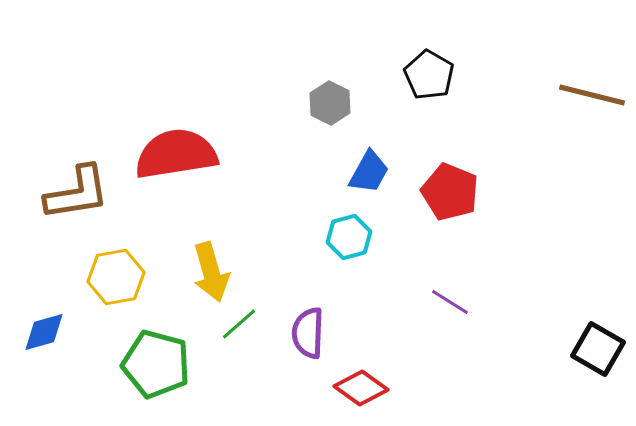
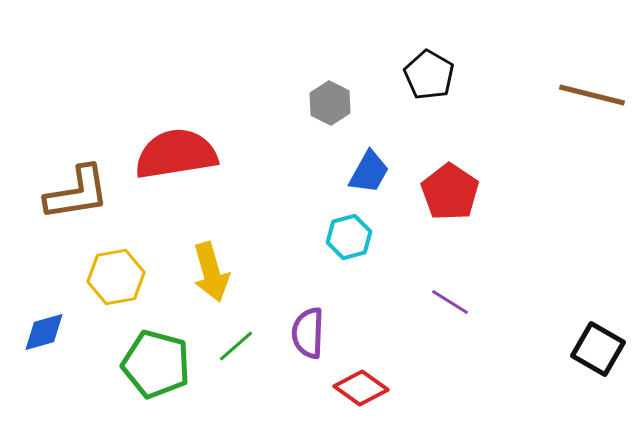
red pentagon: rotated 12 degrees clockwise
green line: moved 3 px left, 22 px down
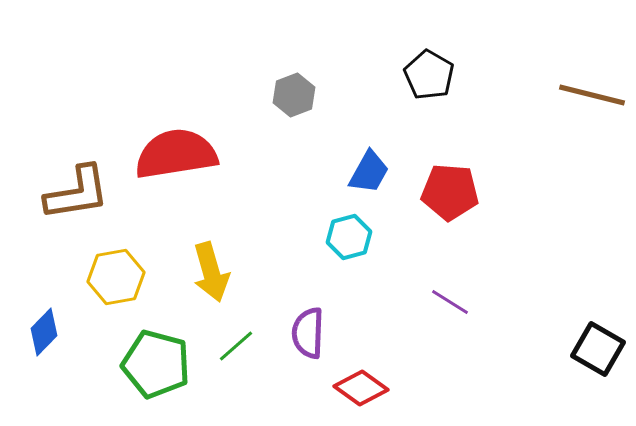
gray hexagon: moved 36 px left, 8 px up; rotated 12 degrees clockwise
red pentagon: rotated 30 degrees counterclockwise
blue diamond: rotated 30 degrees counterclockwise
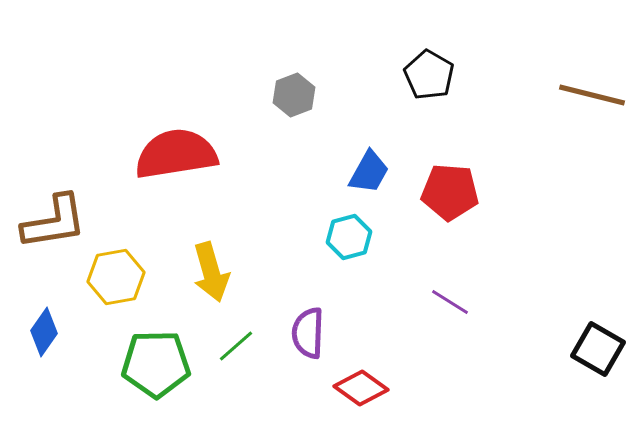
brown L-shape: moved 23 px left, 29 px down
blue diamond: rotated 9 degrees counterclockwise
green pentagon: rotated 16 degrees counterclockwise
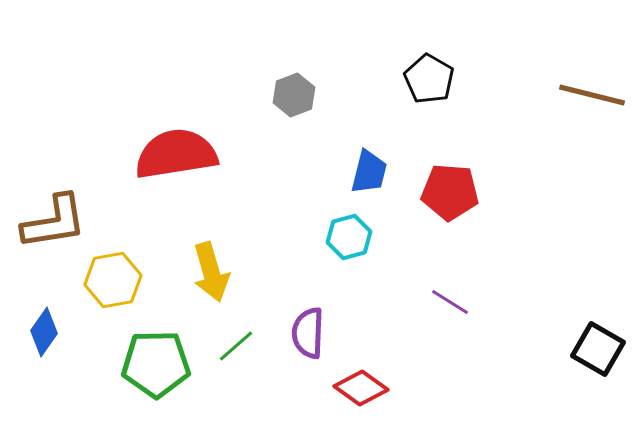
black pentagon: moved 4 px down
blue trapezoid: rotated 15 degrees counterclockwise
yellow hexagon: moved 3 px left, 3 px down
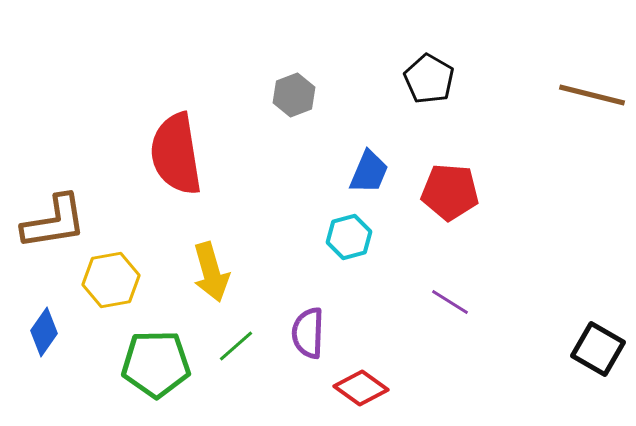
red semicircle: rotated 90 degrees counterclockwise
blue trapezoid: rotated 9 degrees clockwise
yellow hexagon: moved 2 px left
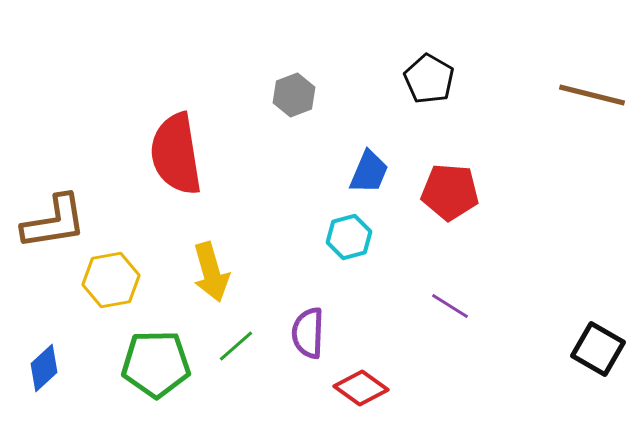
purple line: moved 4 px down
blue diamond: moved 36 px down; rotated 12 degrees clockwise
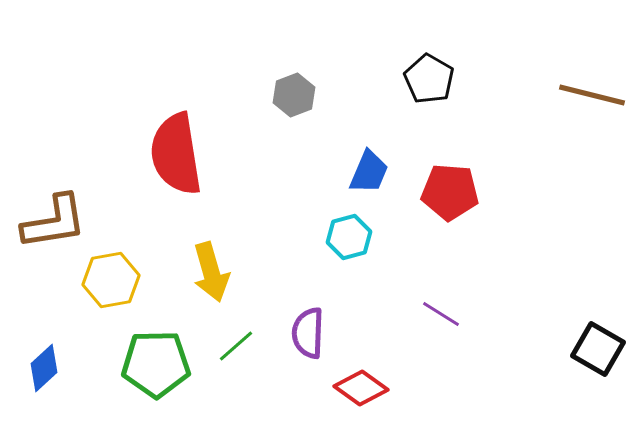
purple line: moved 9 px left, 8 px down
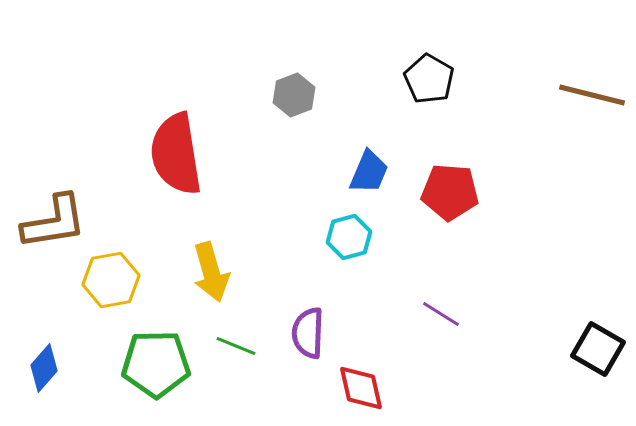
green line: rotated 63 degrees clockwise
blue diamond: rotated 6 degrees counterclockwise
red diamond: rotated 42 degrees clockwise
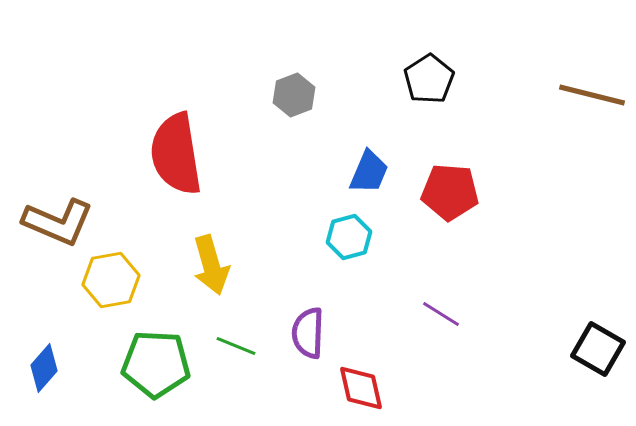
black pentagon: rotated 9 degrees clockwise
brown L-shape: moved 4 px right; rotated 32 degrees clockwise
yellow arrow: moved 7 px up
green pentagon: rotated 4 degrees clockwise
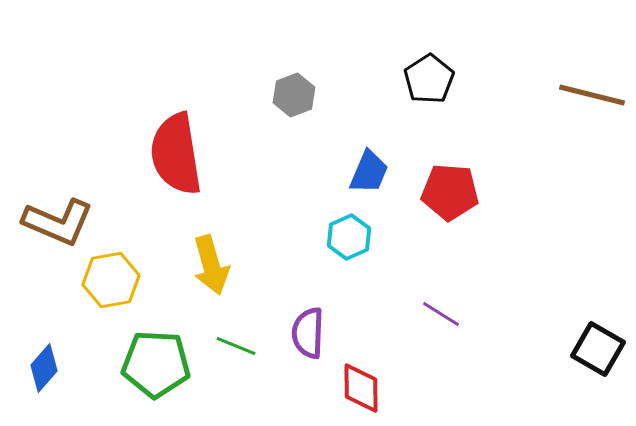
cyan hexagon: rotated 9 degrees counterclockwise
red diamond: rotated 12 degrees clockwise
